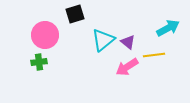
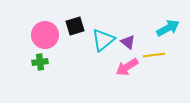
black square: moved 12 px down
green cross: moved 1 px right
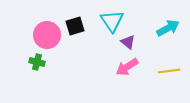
pink circle: moved 2 px right
cyan triangle: moved 9 px right, 19 px up; rotated 25 degrees counterclockwise
yellow line: moved 15 px right, 16 px down
green cross: moved 3 px left; rotated 21 degrees clockwise
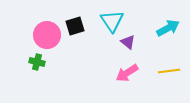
pink arrow: moved 6 px down
